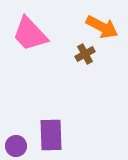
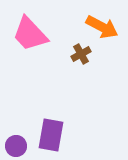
brown cross: moved 4 px left
purple rectangle: rotated 12 degrees clockwise
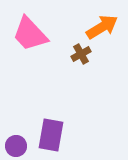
orange arrow: rotated 60 degrees counterclockwise
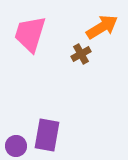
pink trapezoid: rotated 60 degrees clockwise
purple rectangle: moved 4 px left
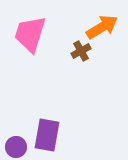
brown cross: moved 3 px up
purple circle: moved 1 px down
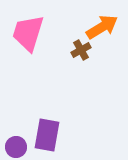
pink trapezoid: moved 2 px left, 1 px up
brown cross: moved 1 px up
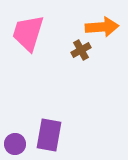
orange arrow: rotated 28 degrees clockwise
purple rectangle: moved 2 px right
purple circle: moved 1 px left, 3 px up
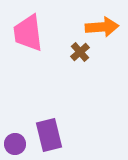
pink trapezoid: rotated 24 degrees counterclockwise
brown cross: moved 1 px left, 2 px down; rotated 12 degrees counterclockwise
purple rectangle: rotated 24 degrees counterclockwise
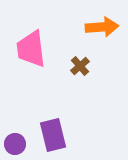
pink trapezoid: moved 3 px right, 16 px down
brown cross: moved 14 px down
purple rectangle: moved 4 px right
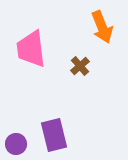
orange arrow: rotated 72 degrees clockwise
purple rectangle: moved 1 px right
purple circle: moved 1 px right
